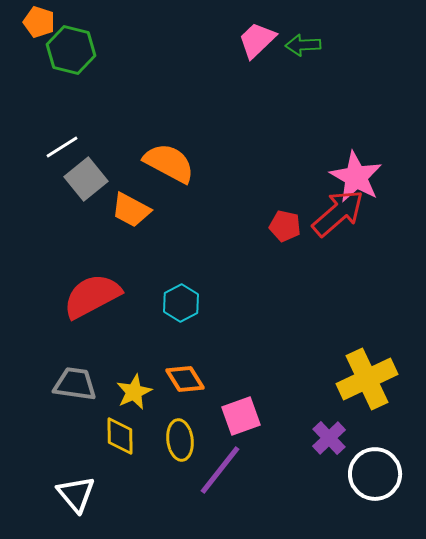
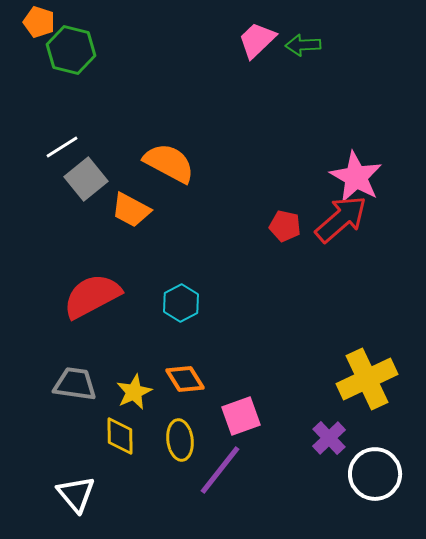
red arrow: moved 3 px right, 6 px down
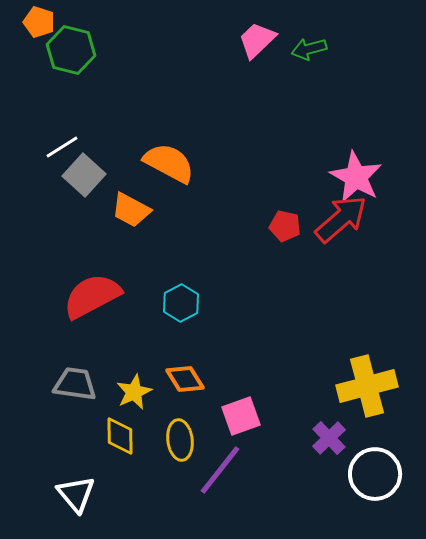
green arrow: moved 6 px right, 4 px down; rotated 12 degrees counterclockwise
gray square: moved 2 px left, 4 px up; rotated 9 degrees counterclockwise
yellow cross: moved 7 px down; rotated 10 degrees clockwise
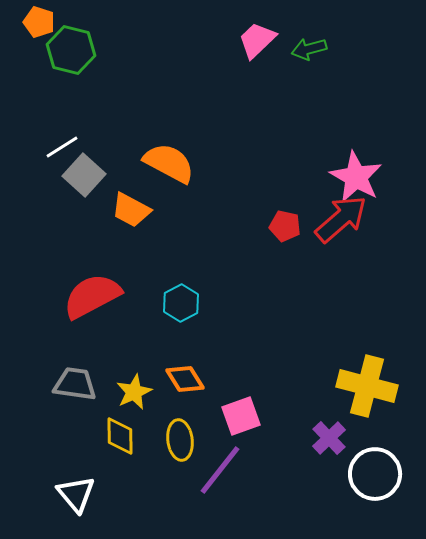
yellow cross: rotated 30 degrees clockwise
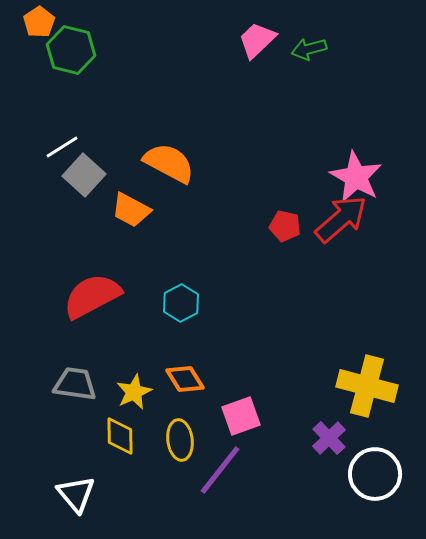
orange pentagon: rotated 20 degrees clockwise
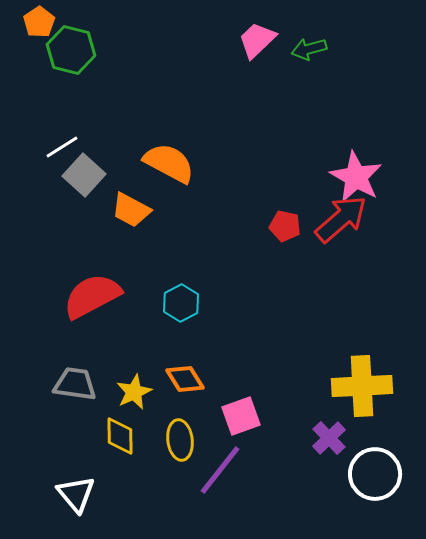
yellow cross: moved 5 px left; rotated 18 degrees counterclockwise
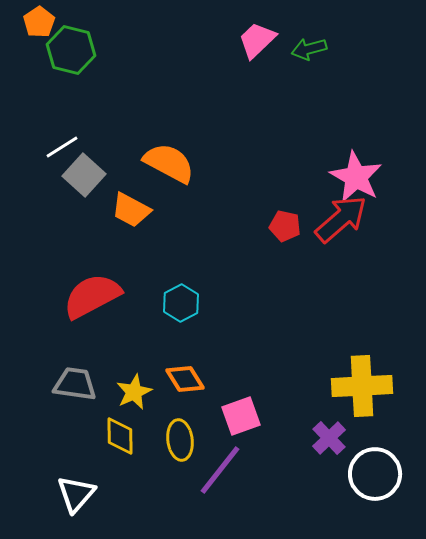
white triangle: rotated 21 degrees clockwise
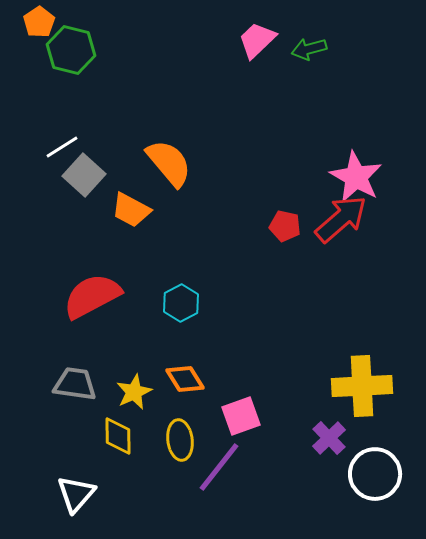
orange semicircle: rotated 22 degrees clockwise
yellow diamond: moved 2 px left
purple line: moved 1 px left, 3 px up
